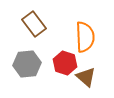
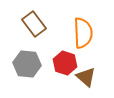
orange semicircle: moved 2 px left, 4 px up
gray hexagon: rotated 12 degrees clockwise
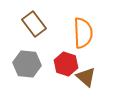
red hexagon: moved 1 px right, 1 px down
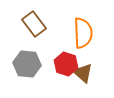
brown triangle: moved 3 px left, 4 px up
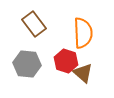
red hexagon: moved 3 px up
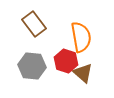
orange semicircle: moved 2 px left, 4 px down; rotated 8 degrees counterclockwise
gray hexagon: moved 5 px right, 2 px down
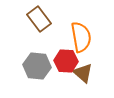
brown rectangle: moved 5 px right, 5 px up
red hexagon: rotated 15 degrees counterclockwise
gray hexagon: moved 5 px right
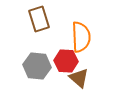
brown rectangle: rotated 20 degrees clockwise
orange semicircle: rotated 8 degrees clockwise
brown triangle: moved 4 px left, 5 px down
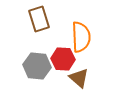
red hexagon: moved 3 px left, 2 px up
